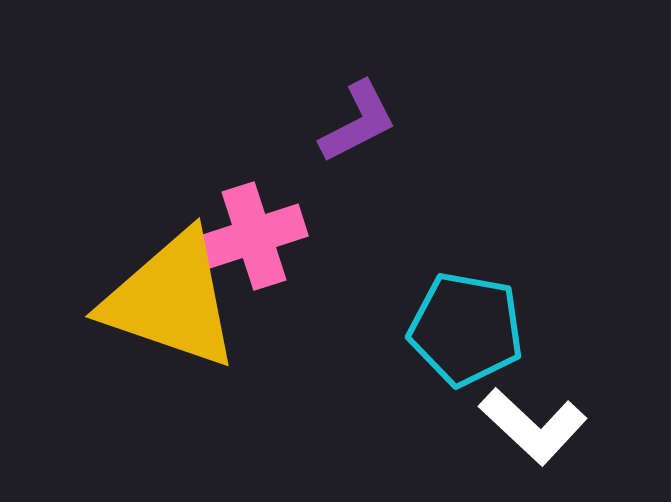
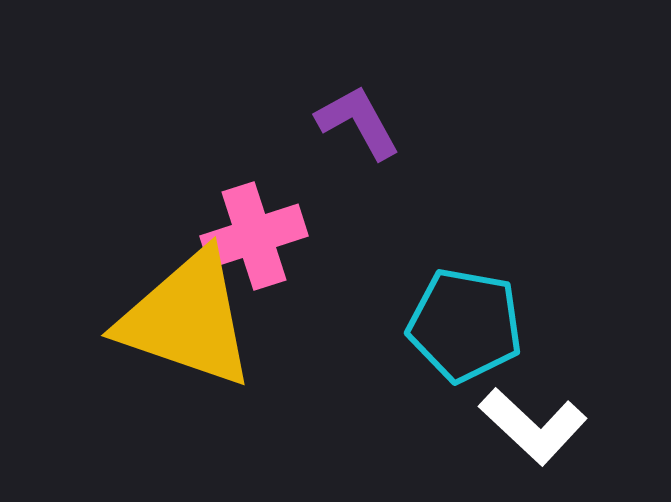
purple L-shape: rotated 92 degrees counterclockwise
yellow triangle: moved 16 px right, 19 px down
cyan pentagon: moved 1 px left, 4 px up
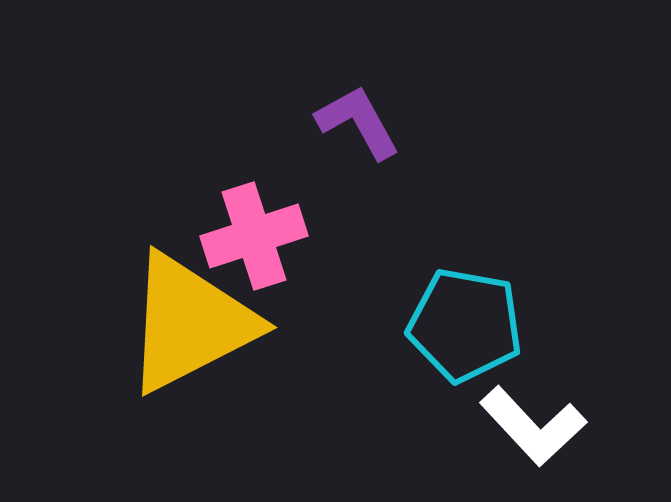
yellow triangle: moved 3 px right, 4 px down; rotated 46 degrees counterclockwise
white L-shape: rotated 4 degrees clockwise
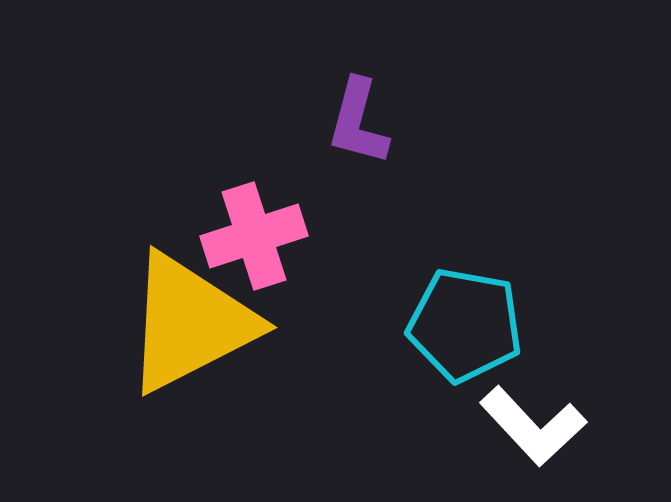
purple L-shape: rotated 136 degrees counterclockwise
